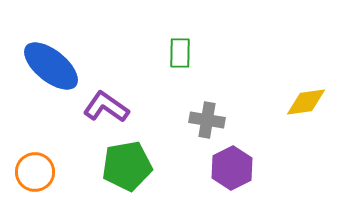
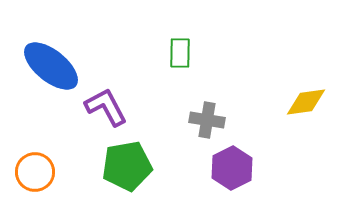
purple L-shape: rotated 27 degrees clockwise
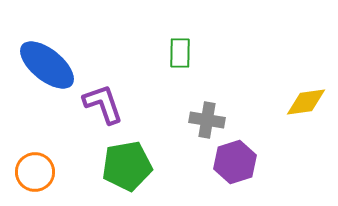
blue ellipse: moved 4 px left, 1 px up
purple L-shape: moved 3 px left, 3 px up; rotated 9 degrees clockwise
purple hexagon: moved 3 px right, 6 px up; rotated 9 degrees clockwise
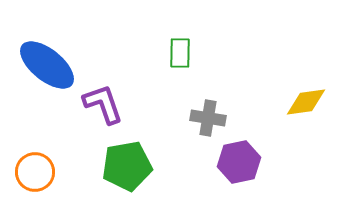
gray cross: moved 1 px right, 2 px up
purple hexagon: moved 4 px right; rotated 6 degrees clockwise
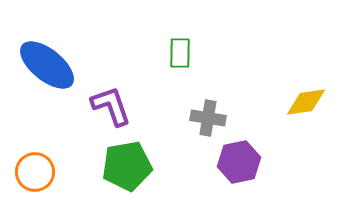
purple L-shape: moved 8 px right, 2 px down
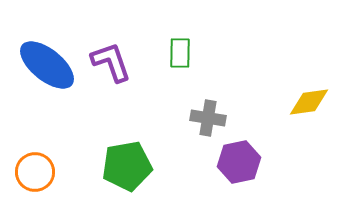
yellow diamond: moved 3 px right
purple L-shape: moved 44 px up
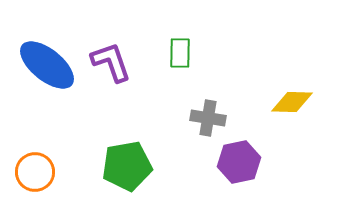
yellow diamond: moved 17 px left; rotated 9 degrees clockwise
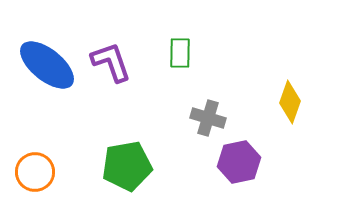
yellow diamond: moved 2 px left; rotated 72 degrees counterclockwise
gray cross: rotated 8 degrees clockwise
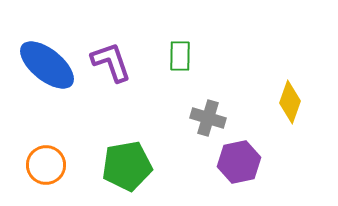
green rectangle: moved 3 px down
orange circle: moved 11 px right, 7 px up
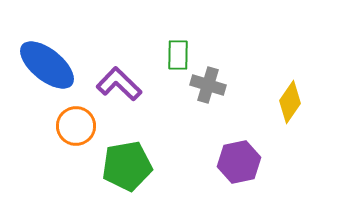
green rectangle: moved 2 px left, 1 px up
purple L-shape: moved 8 px right, 22 px down; rotated 27 degrees counterclockwise
yellow diamond: rotated 15 degrees clockwise
gray cross: moved 33 px up
orange circle: moved 30 px right, 39 px up
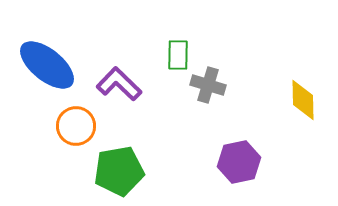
yellow diamond: moved 13 px right, 2 px up; rotated 36 degrees counterclockwise
green pentagon: moved 8 px left, 5 px down
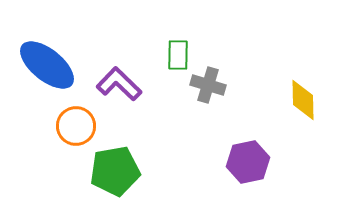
purple hexagon: moved 9 px right
green pentagon: moved 4 px left
